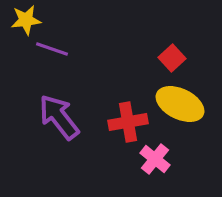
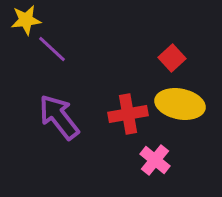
purple line: rotated 24 degrees clockwise
yellow ellipse: rotated 15 degrees counterclockwise
red cross: moved 8 px up
pink cross: moved 1 px down
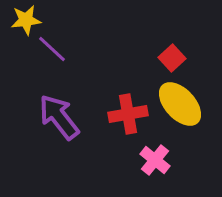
yellow ellipse: rotated 36 degrees clockwise
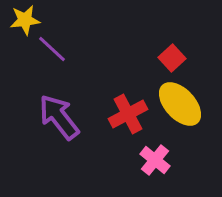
yellow star: moved 1 px left
red cross: rotated 18 degrees counterclockwise
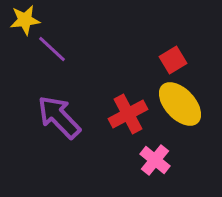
red square: moved 1 px right, 2 px down; rotated 12 degrees clockwise
purple arrow: rotated 6 degrees counterclockwise
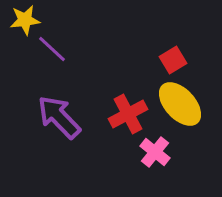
pink cross: moved 8 px up
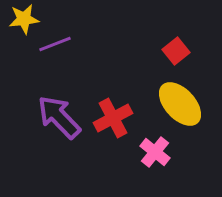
yellow star: moved 1 px left, 1 px up
purple line: moved 3 px right, 5 px up; rotated 64 degrees counterclockwise
red square: moved 3 px right, 9 px up; rotated 8 degrees counterclockwise
red cross: moved 15 px left, 4 px down
